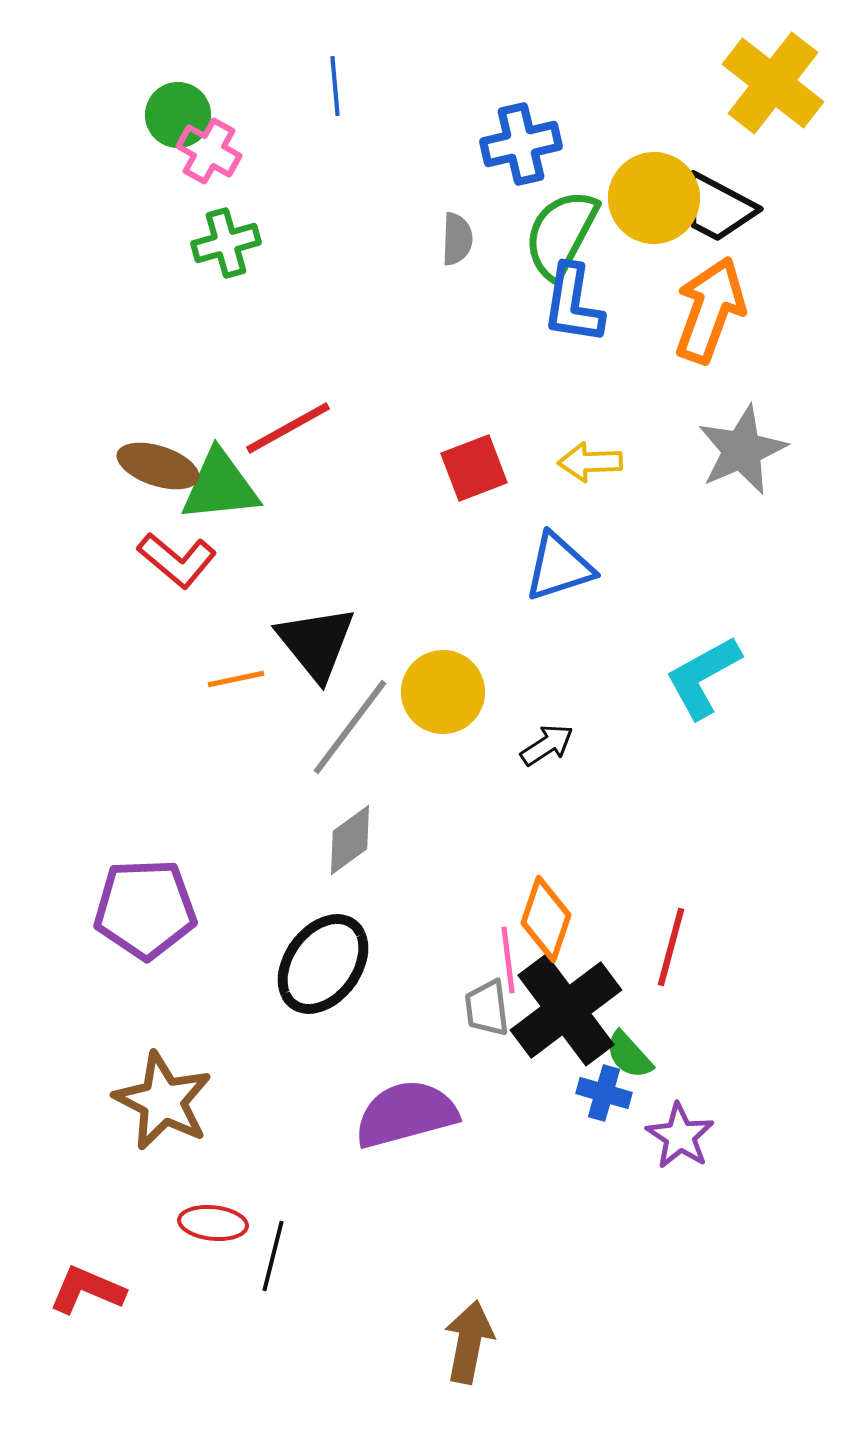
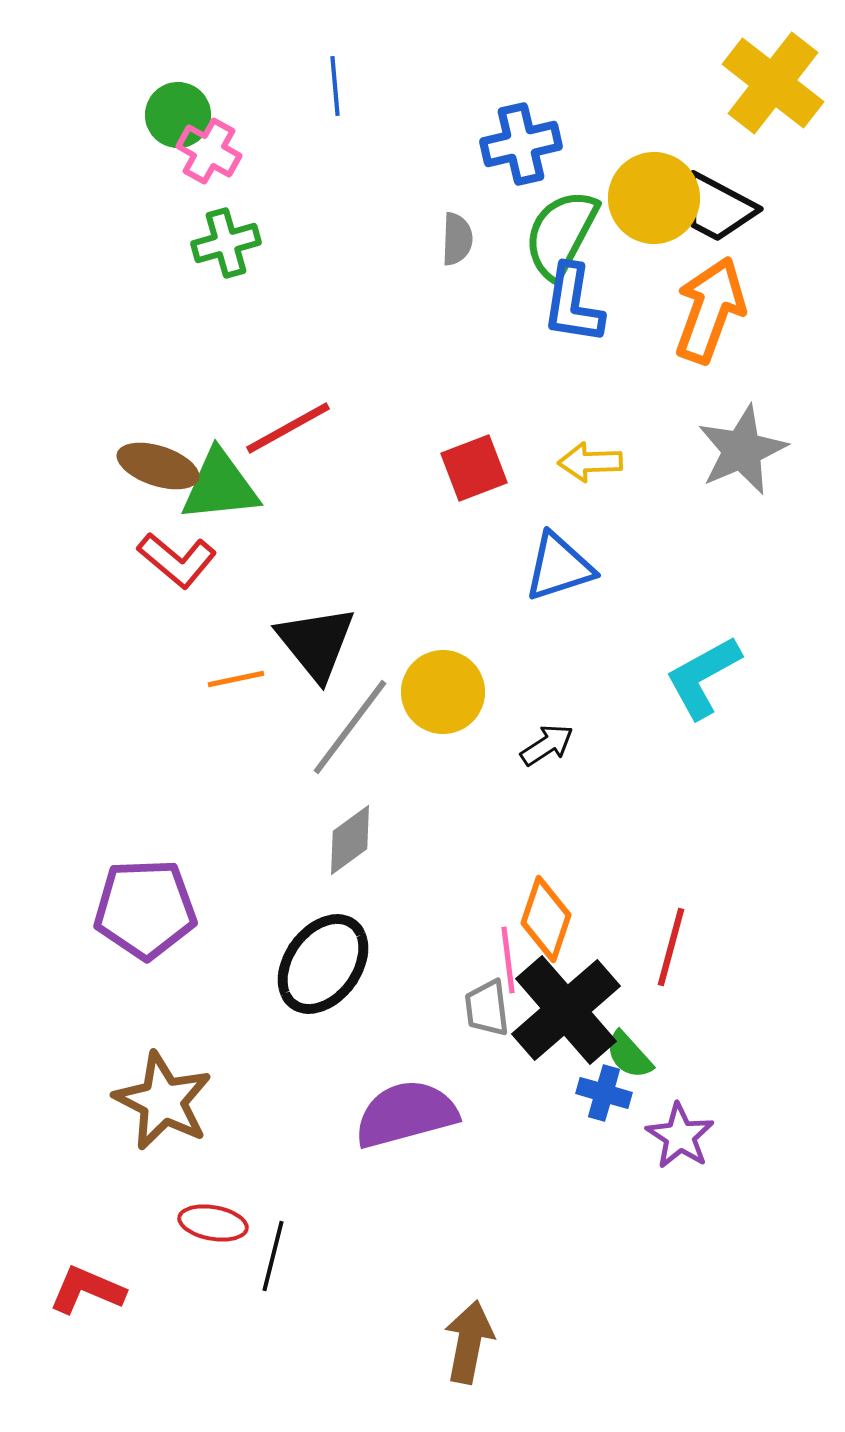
black cross at (566, 1010): rotated 4 degrees counterclockwise
red ellipse at (213, 1223): rotated 4 degrees clockwise
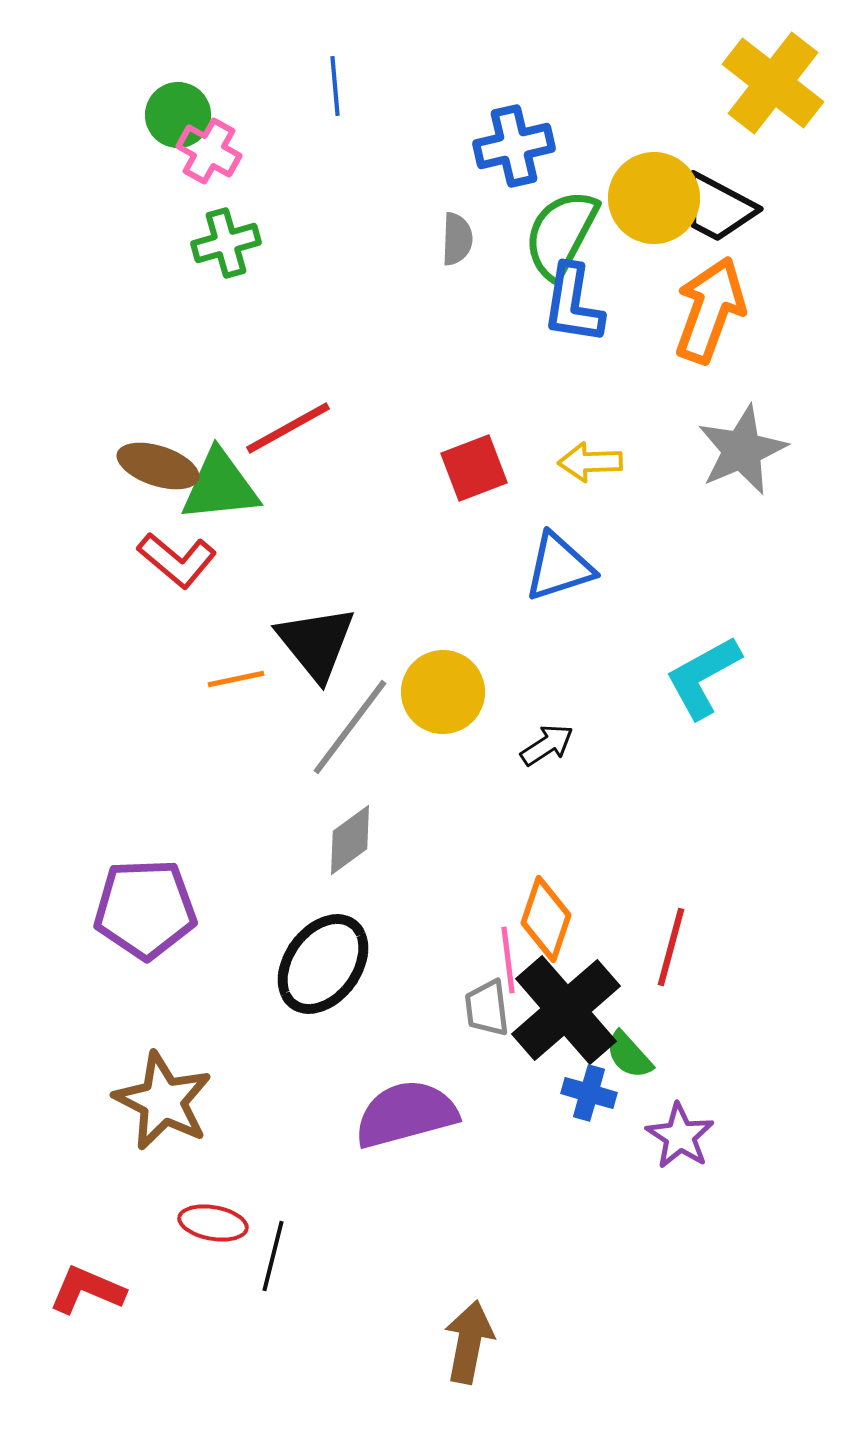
blue cross at (521, 144): moved 7 px left, 2 px down
blue cross at (604, 1093): moved 15 px left
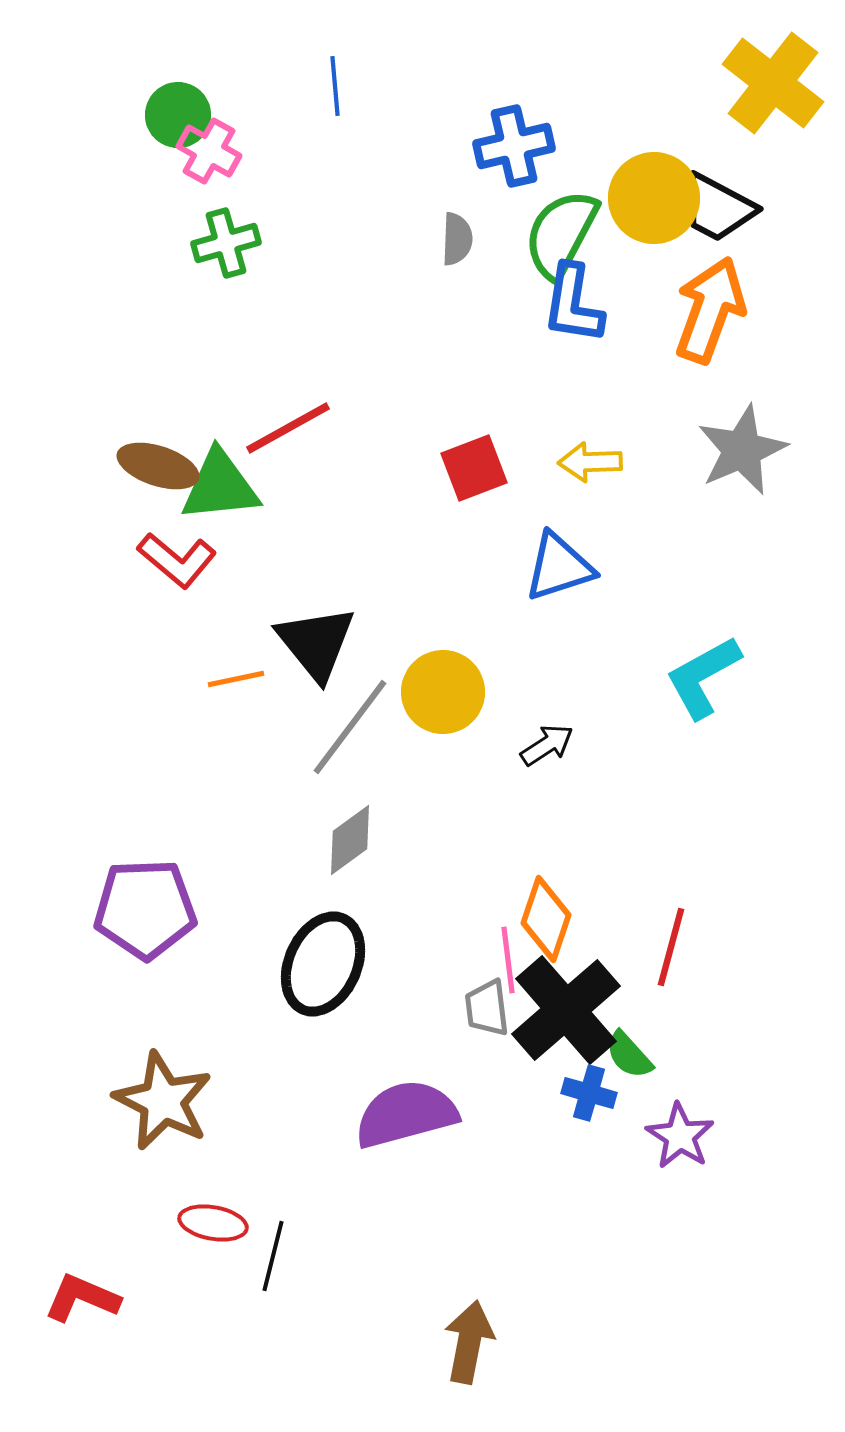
black ellipse at (323, 964): rotated 12 degrees counterclockwise
red L-shape at (87, 1290): moved 5 px left, 8 px down
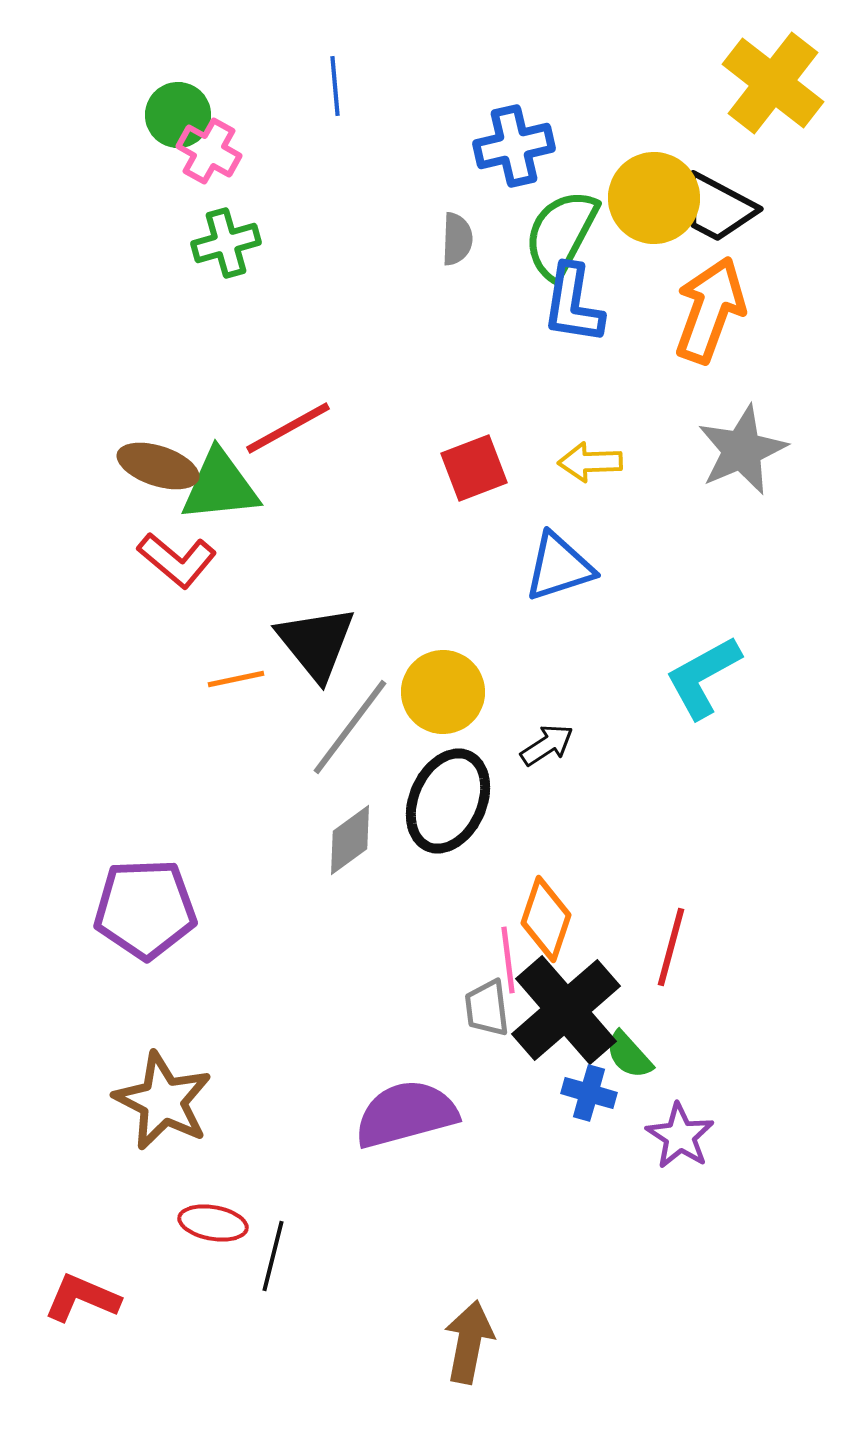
black ellipse at (323, 964): moved 125 px right, 163 px up
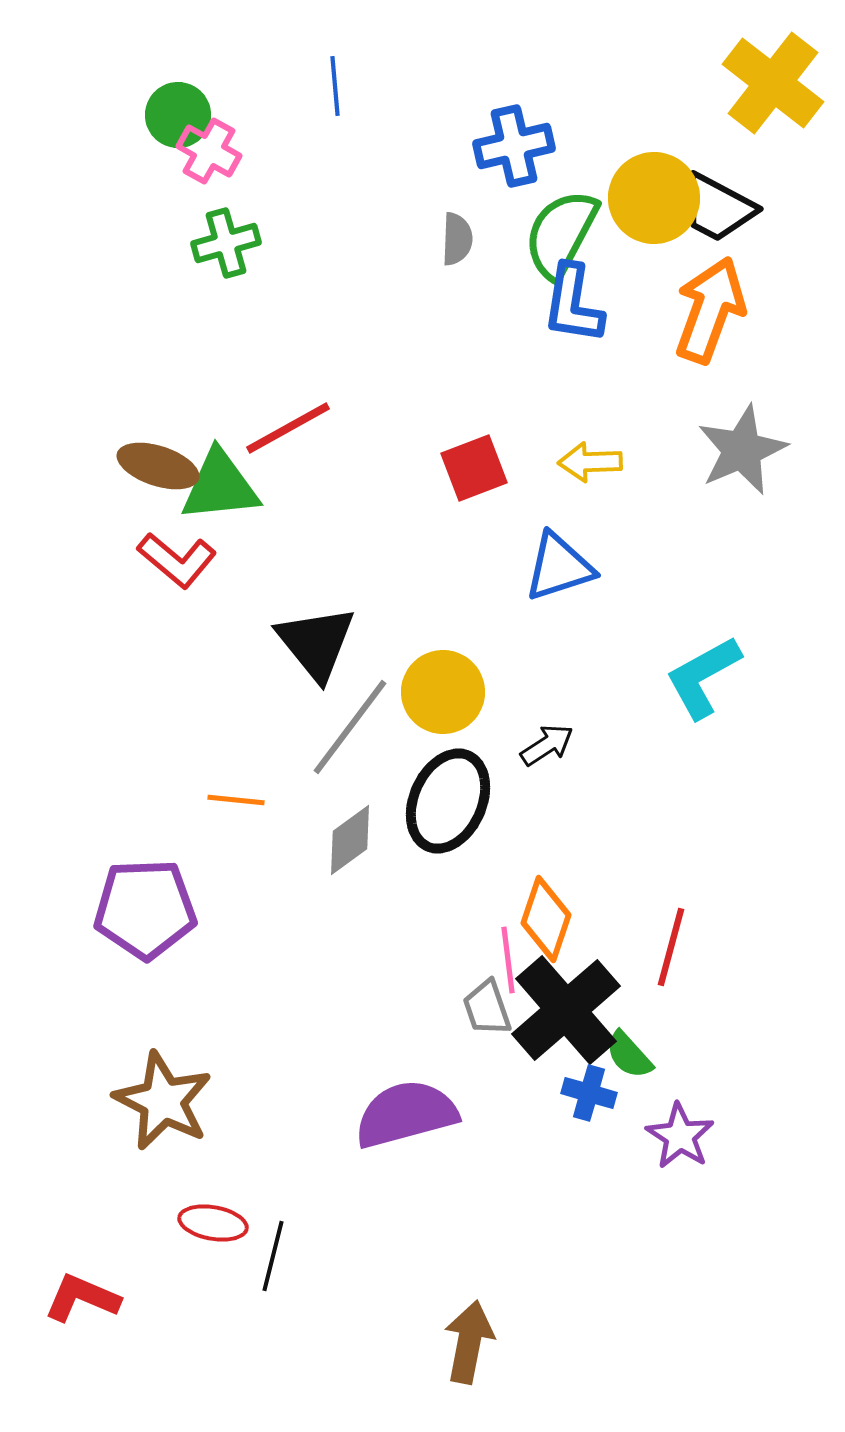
orange line at (236, 679): moved 121 px down; rotated 18 degrees clockwise
gray trapezoid at (487, 1008): rotated 12 degrees counterclockwise
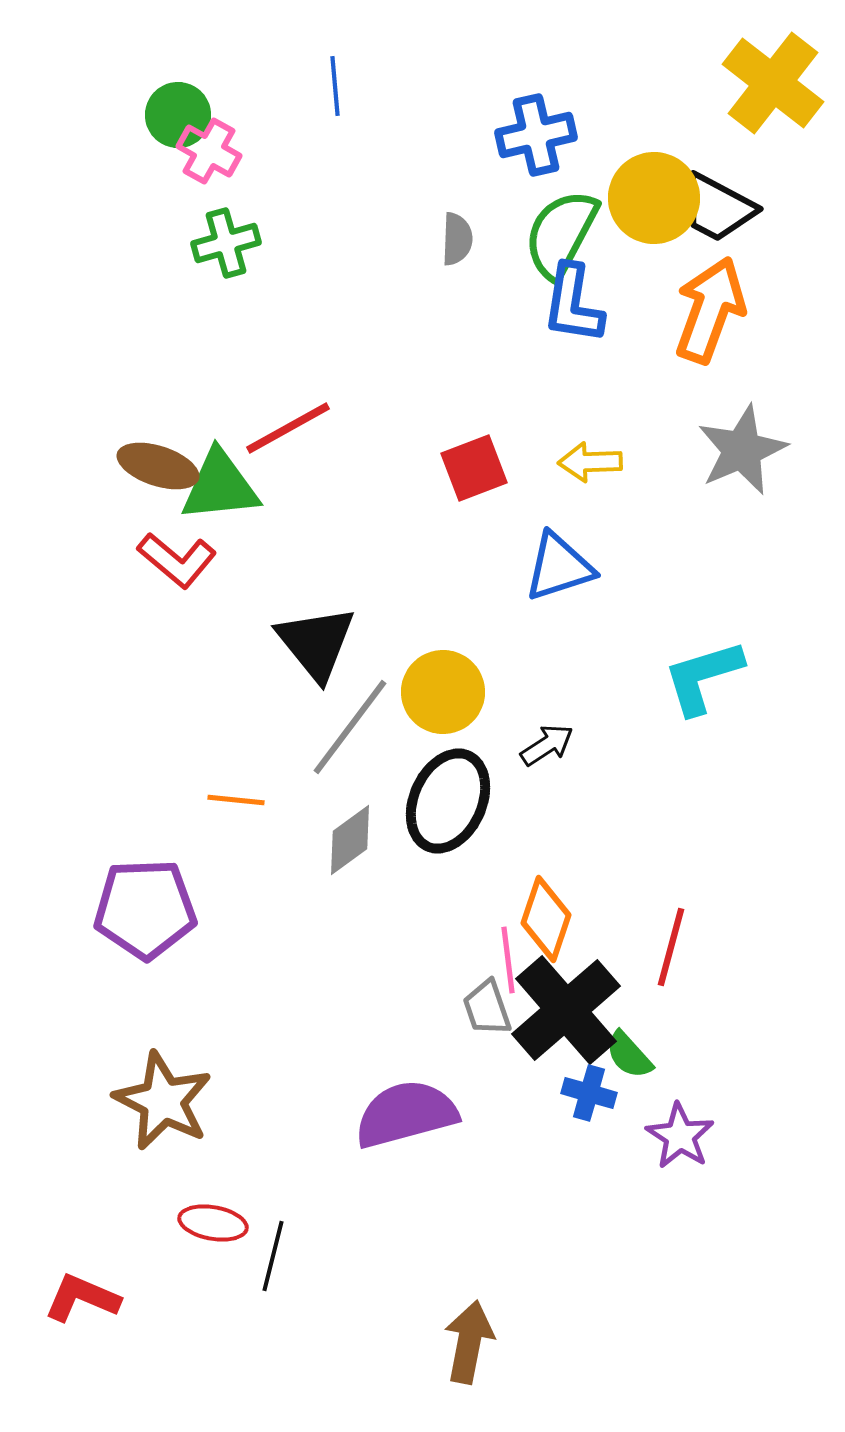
blue cross at (514, 146): moved 22 px right, 11 px up
cyan L-shape at (703, 677): rotated 12 degrees clockwise
